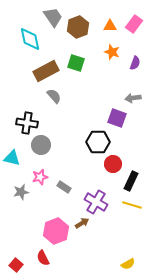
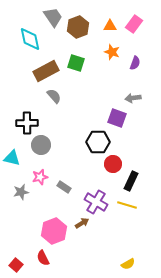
black cross: rotated 10 degrees counterclockwise
yellow line: moved 5 px left
pink hexagon: moved 2 px left
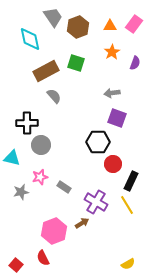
orange star: rotated 21 degrees clockwise
gray arrow: moved 21 px left, 5 px up
yellow line: rotated 42 degrees clockwise
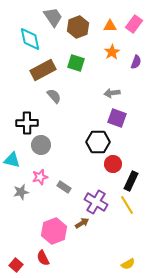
purple semicircle: moved 1 px right, 1 px up
brown rectangle: moved 3 px left, 1 px up
cyan triangle: moved 2 px down
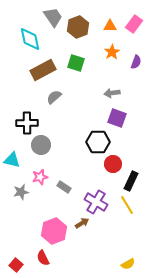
gray semicircle: moved 1 px down; rotated 91 degrees counterclockwise
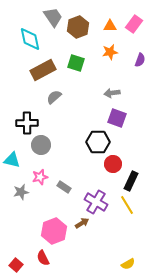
orange star: moved 2 px left; rotated 21 degrees clockwise
purple semicircle: moved 4 px right, 2 px up
